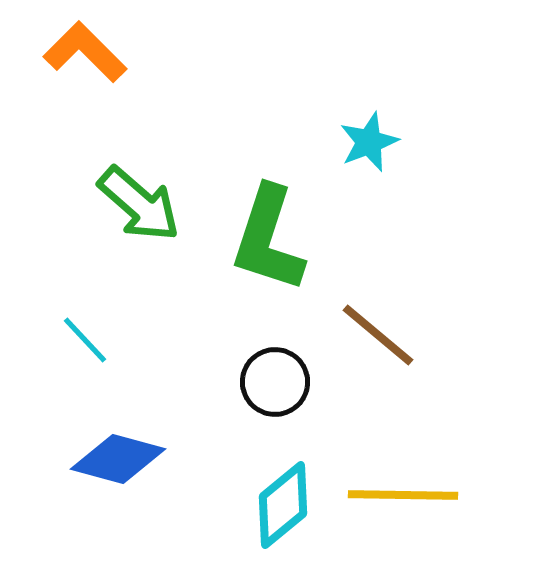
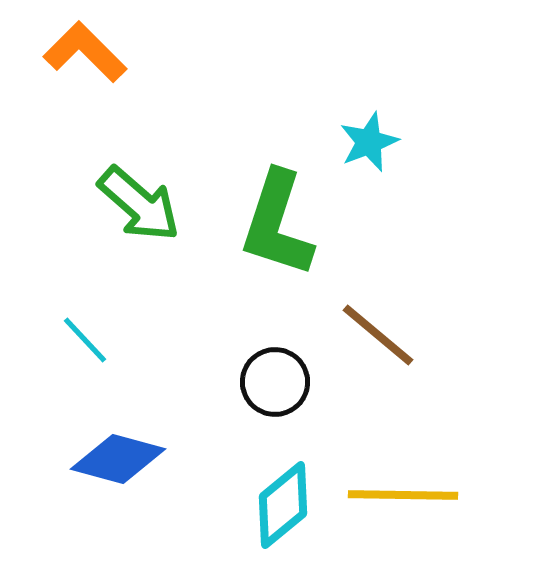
green L-shape: moved 9 px right, 15 px up
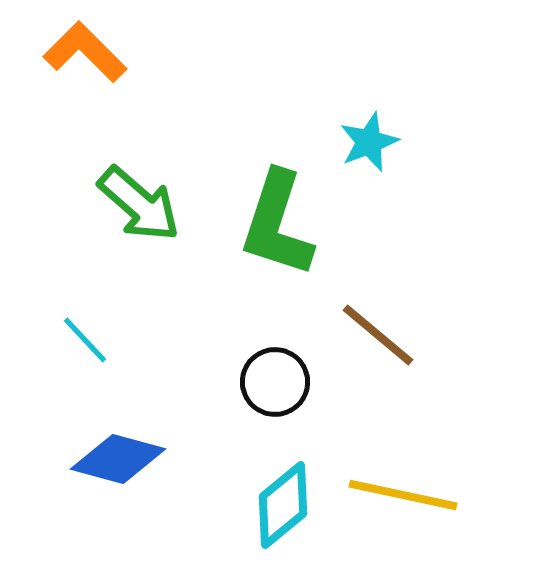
yellow line: rotated 11 degrees clockwise
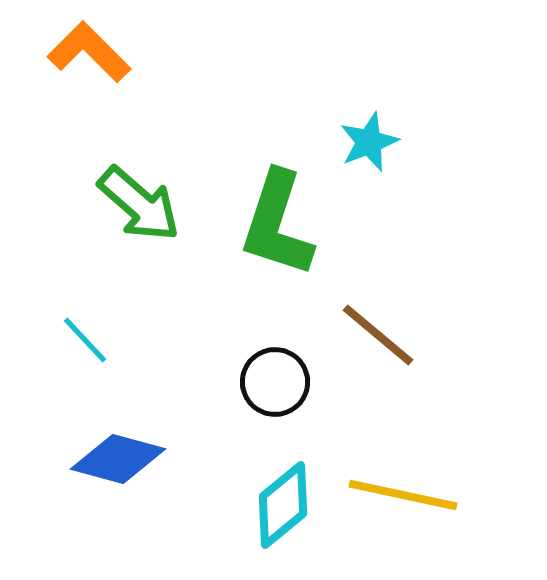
orange L-shape: moved 4 px right
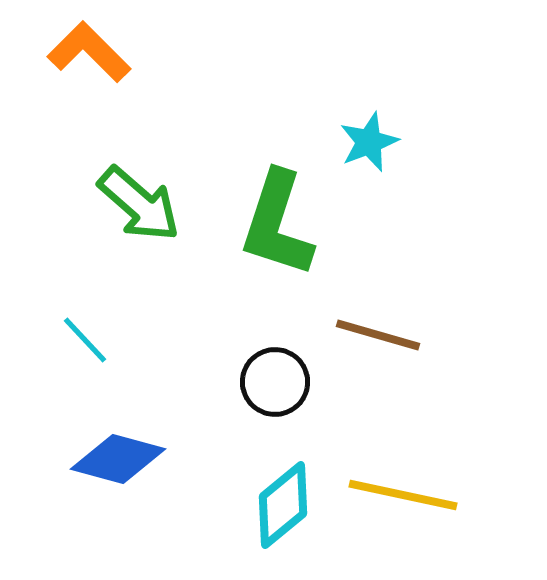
brown line: rotated 24 degrees counterclockwise
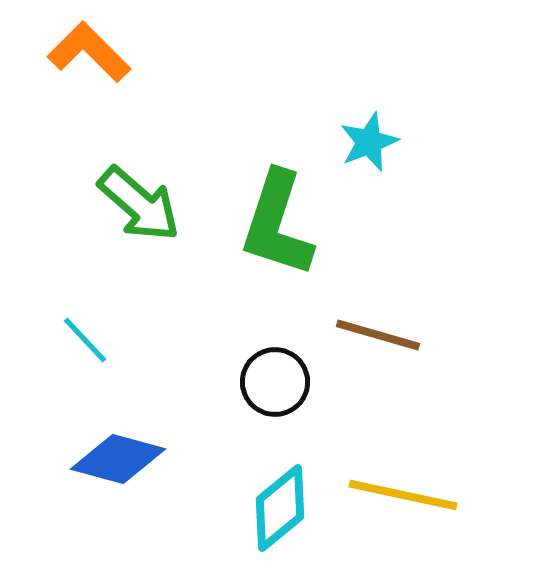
cyan diamond: moved 3 px left, 3 px down
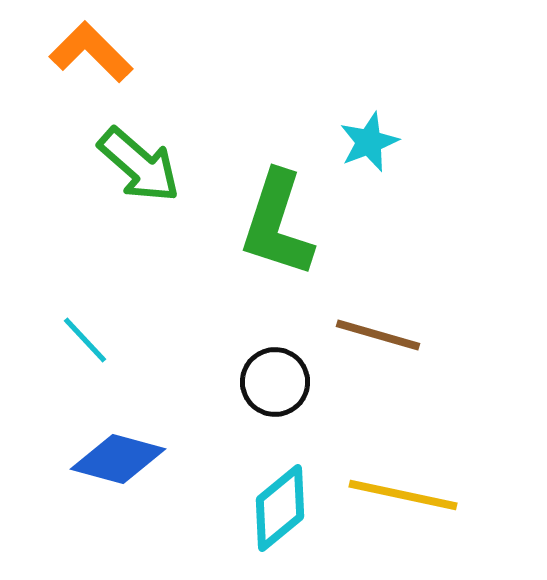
orange L-shape: moved 2 px right
green arrow: moved 39 px up
